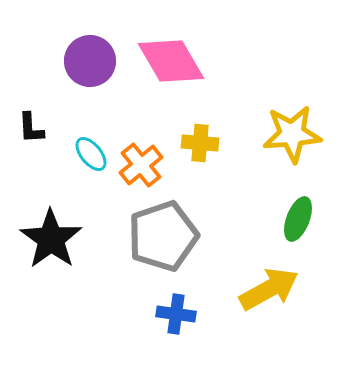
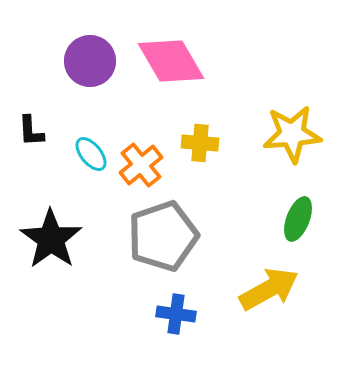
black L-shape: moved 3 px down
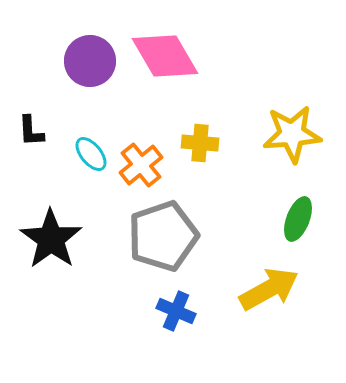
pink diamond: moved 6 px left, 5 px up
blue cross: moved 3 px up; rotated 15 degrees clockwise
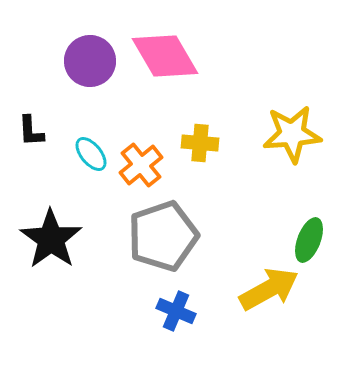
green ellipse: moved 11 px right, 21 px down
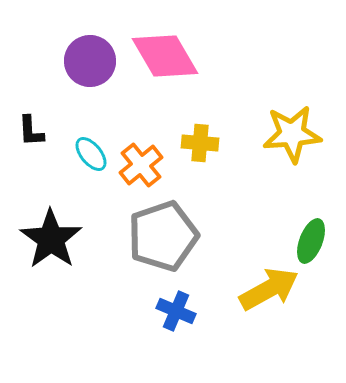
green ellipse: moved 2 px right, 1 px down
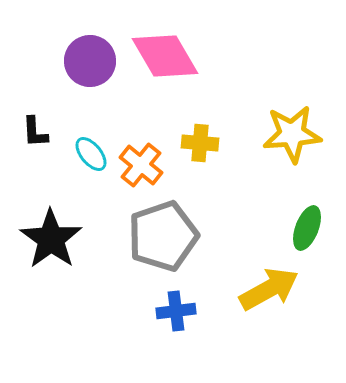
black L-shape: moved 4 px right, 1 px down
orange cross: rotated 12 degrees counterclockwise
green ellipse: moved 4 px left, 13 px up
blue cross: rotated 30 degrees counterclockwise
